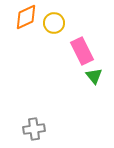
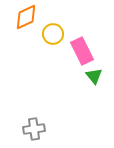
yellow circle: moved 1 px left, 11 px down
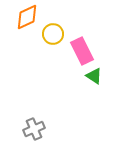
orange diamond: moved 1 px right
green triangle: rotated 18 degrees counterclockwise
gray cross: rotated 15 degrees counterclockwise
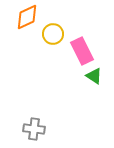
gray cross: rotated 30 degrees clockwise
